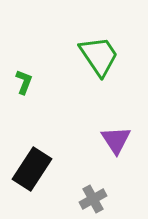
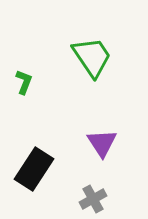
green trapezoid: moved 7 px left, 1 px down
purple triangle: moved 14 px left, 3 px down
black rectangle: moved 2 px right
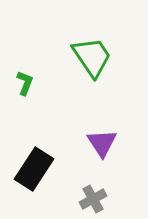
green L-shape: moved 1 px right, 1 px down
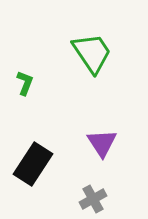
green trapezoid: moved 4 px up
black rectangle: moved 1 px left, 5 px up
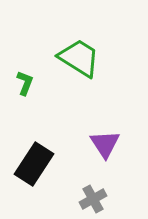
green trapezoid: moved 13 px left, 5 px down; rotated 24 degrees counterclockwise
purple triangle: moved 3 px right, 1 px down
black rectangle: moved 1 px right
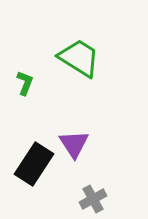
purple triangle: moved 31 px left
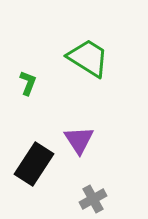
green trapezoid: moved 9 px right
green L-shape: moved 3 px right
purple triangle: moved 5 px right, 4 px up
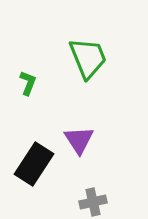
green trapezoid: rotated 36 degrees clockwise
gray cross: moved 3 px down; rotated 16 degrees clockwise
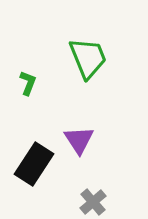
gray cross: rotated 28 degrees counterclockwise
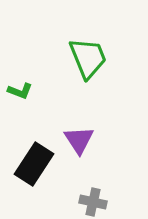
green L-shape: moved 8 px left, 8 px down; rotated 90 degrees clockwise
gray cross: rotated 36 degrees counterclockwise
